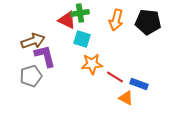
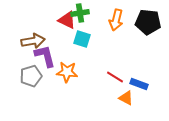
brown arrow: rotated 10 degrees clockwise
orange star: moved 25 px left, 8 px down; rotated 10 degrees clockwise
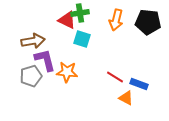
purple L-shape: moved 4 px down
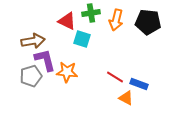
green cross: moved 11 px right
red triangle: moved 1 px down
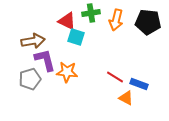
cyan square: moved 6 px left, 2 px up
gray pentagon: moved 1 px left, 3 px down
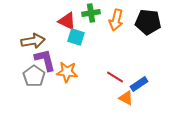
gray pentagon: moved 4 px right, 3 px up; rotated 20 degrees counterclockwise
blue rectangle: rotated 54 degrees counterclockwise
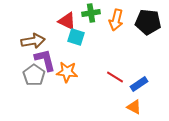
gray pentagon: moved 1 px up
orange triangle: moved 8 px right, 9 px down
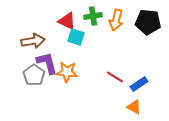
green cross: moved 2 px right, 3 px down
purple L-shape: moved 2 px right, 3 px down
